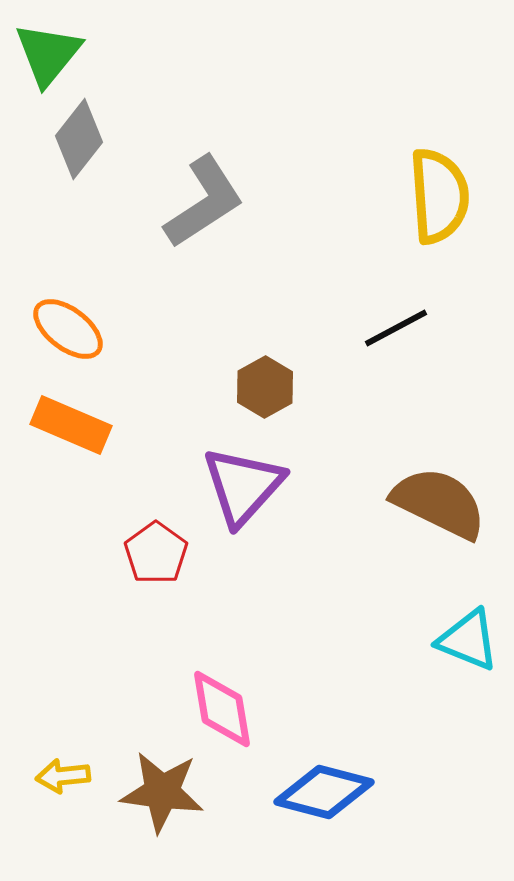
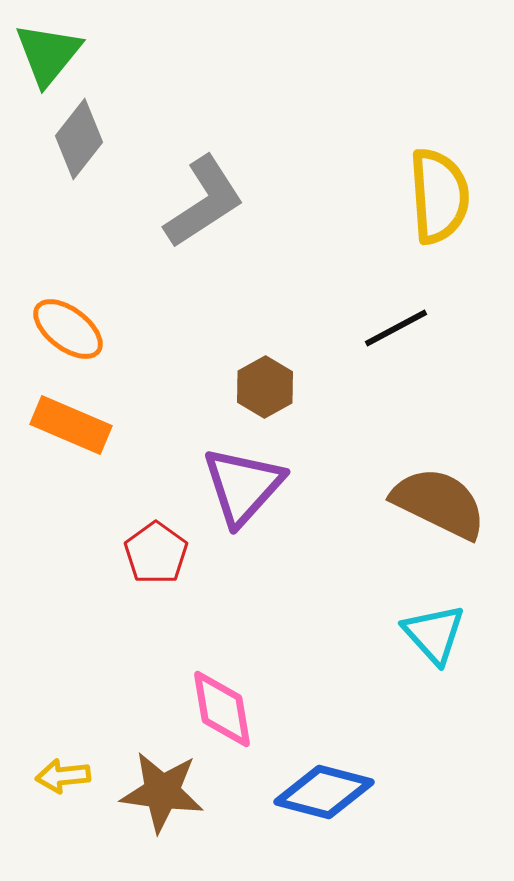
cyan triangle: moved 34 px left, 6 px up; rotated 26 degrees clockwise
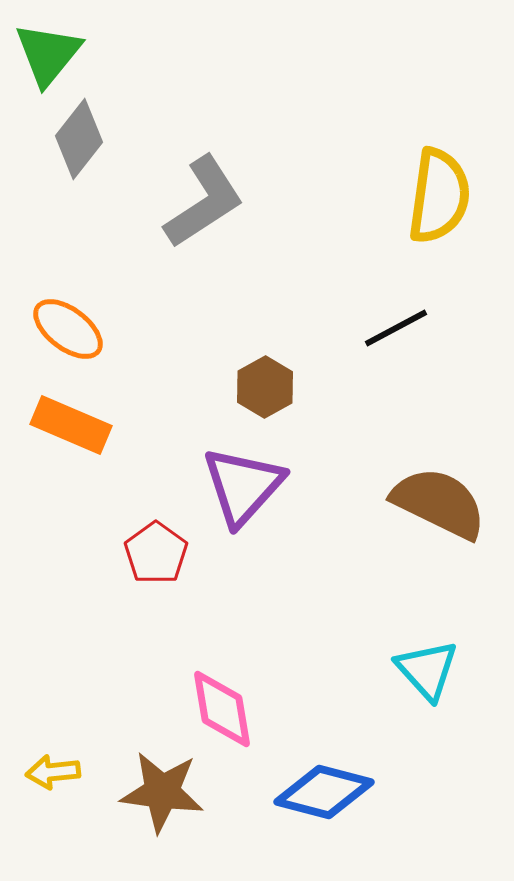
yellow semicircle: rotated 12 degrees clockwise
cyan triangle: moved 7 px left, 36 px down
yellow arrow: moved 10 px left, 4 px up
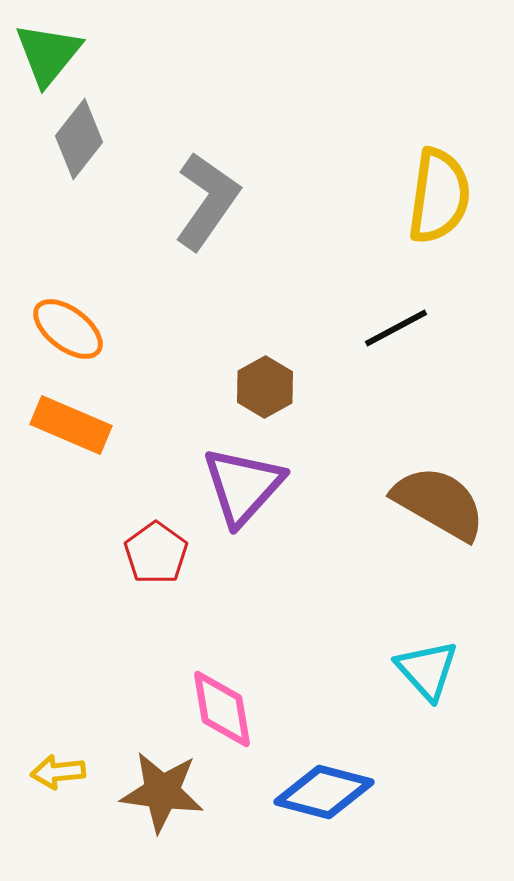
gray L-shape: moved 3 px right, 1 px up; rotated 22 degrees counterclockwise
brown semicircle: rotated 4 degrees clockwise
yellow arrow: moved 5 px right
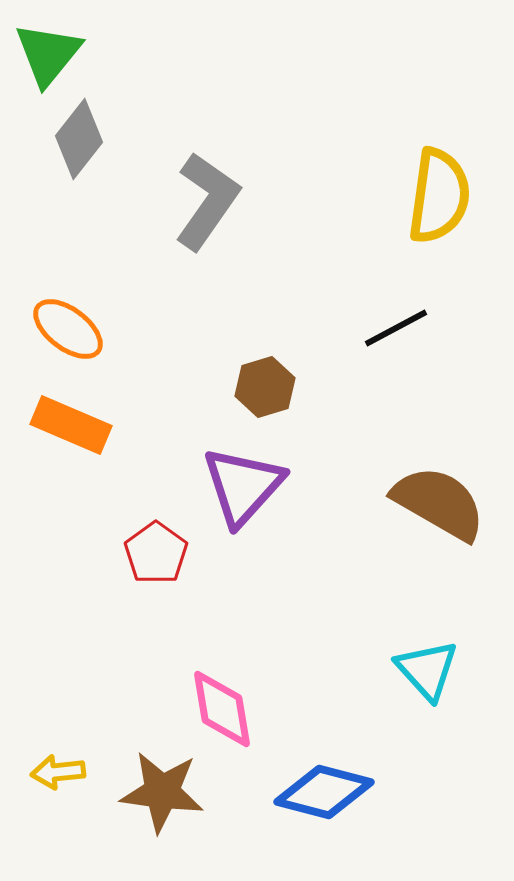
brown hexagon: rotated 12 degrees clockwise
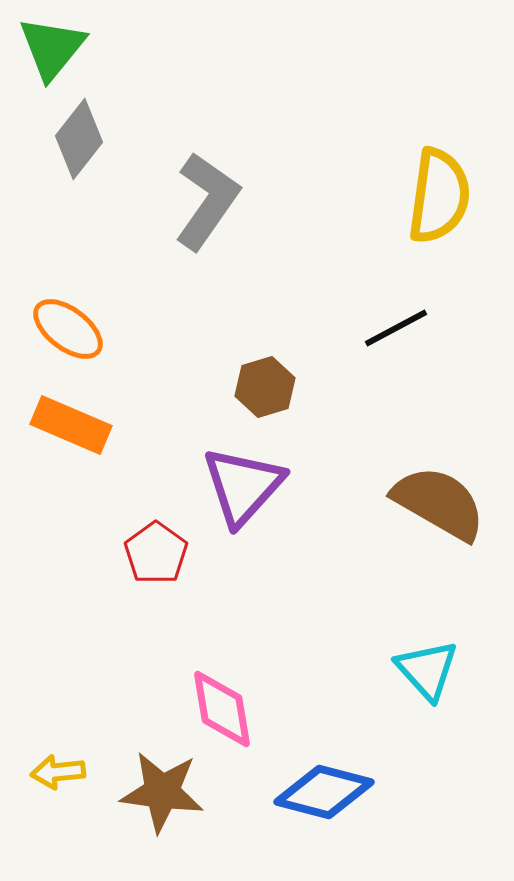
green triangle: moved 4 px right, 6 px up
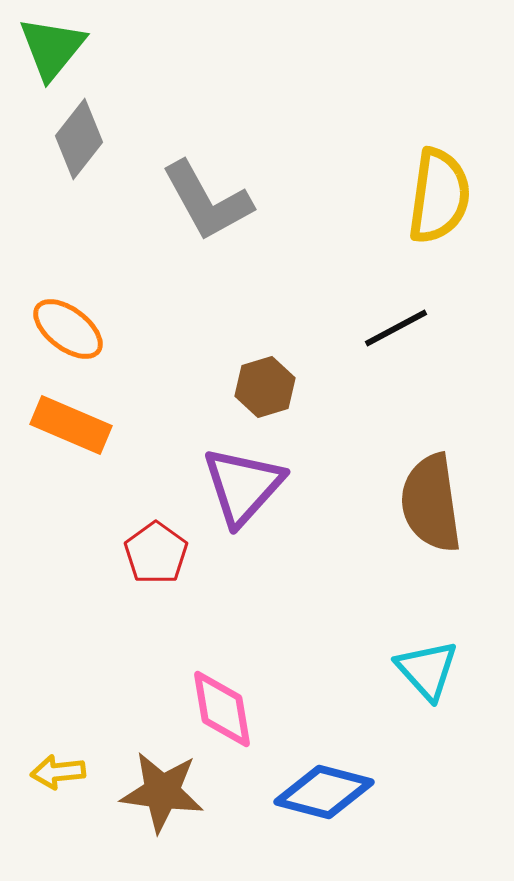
gray L-shape: rotated 116 degrees clockwise
brown semicircle: moved 8 px left; rotated 128 degrees counterclockwise
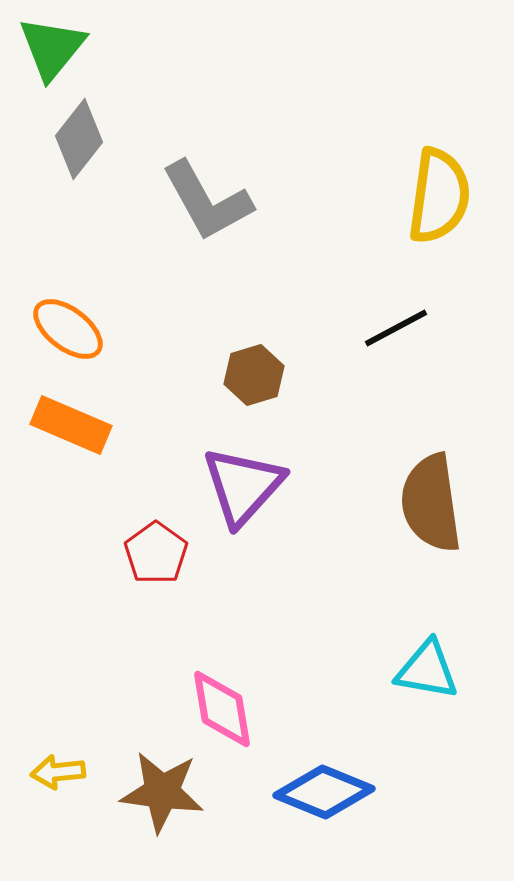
brown hexagon: moved 11 px left, 12 px up
cyan triangle: rotated 38 degrees counterclockwise
blue diamond: rotated 8 degrees clockwise
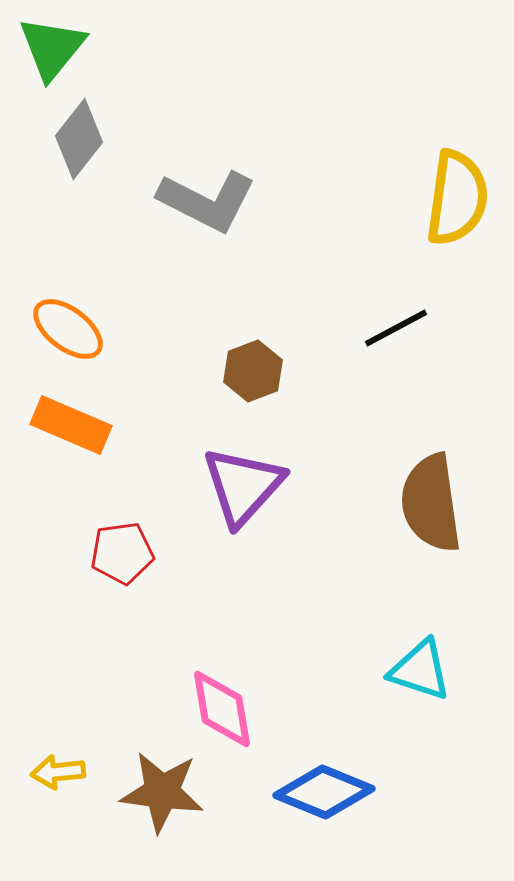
yellow semicircle: moved 18 px right, 2 px down
gray L-shape: rotated 34 degrees counterclockwise
brown hexagon: moved 1 px left, 4 px up; rotated 4 degrees counterclockwise
red pentagon: moved 34 px left; rotated 28 degrees clockwise
cyan triangle: moved 7 px left; rotated 8 degrees clockwise
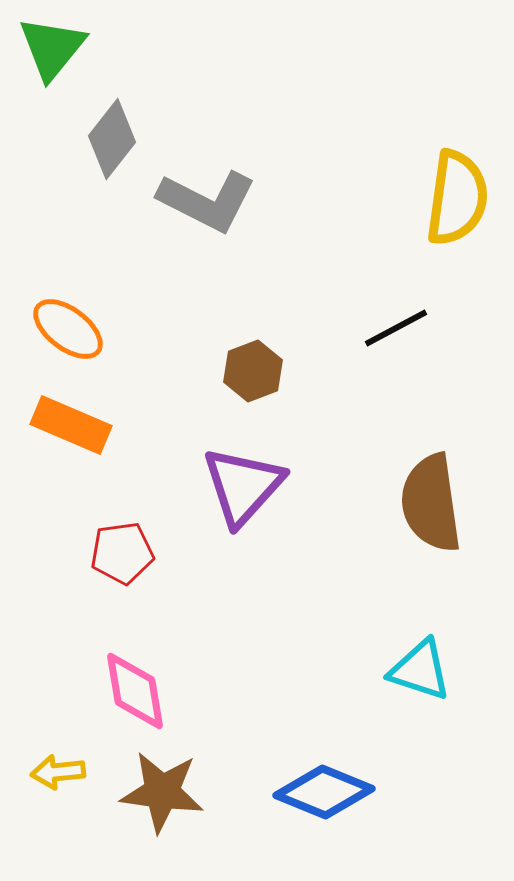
gray diamond: moved 33 px right
pink diamond: moved 87 px left, 18 px up
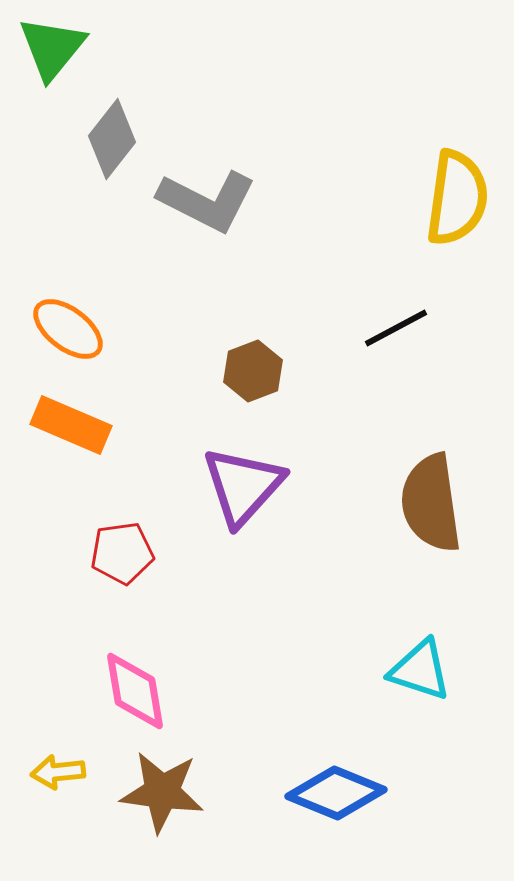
blue diamond: moved 12 px right, 1 px down
